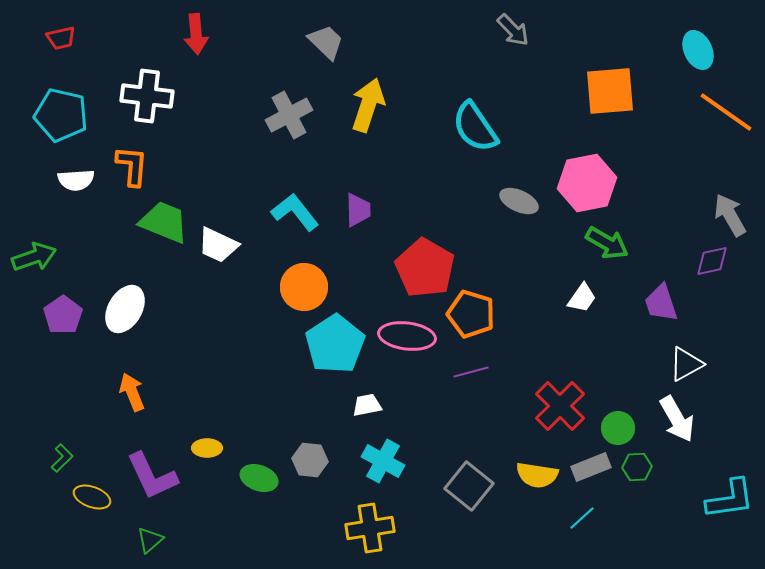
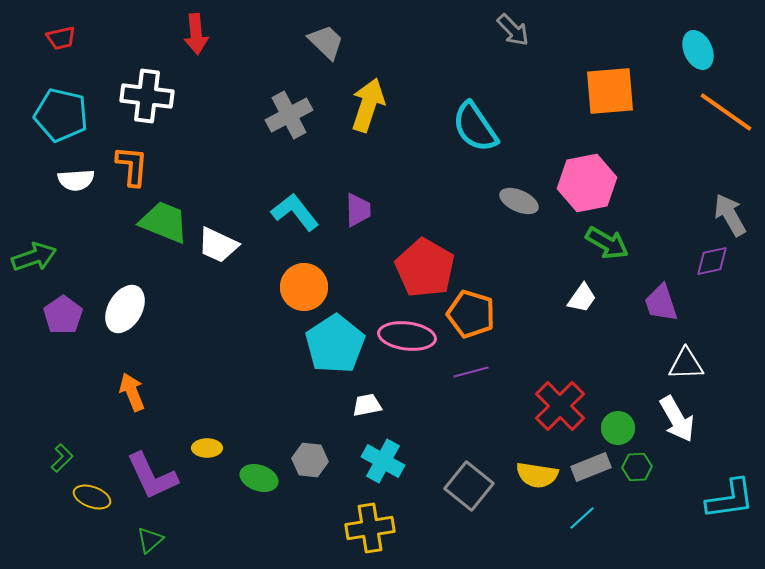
white triangle at (686, 364): rotated 27 degrees clockwise
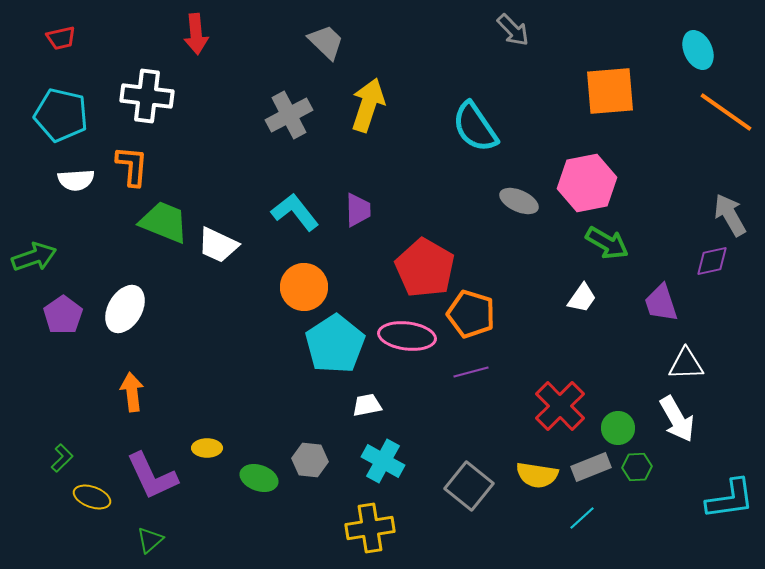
orange arrow at (132, 392): rotated 15 degrees clockwise
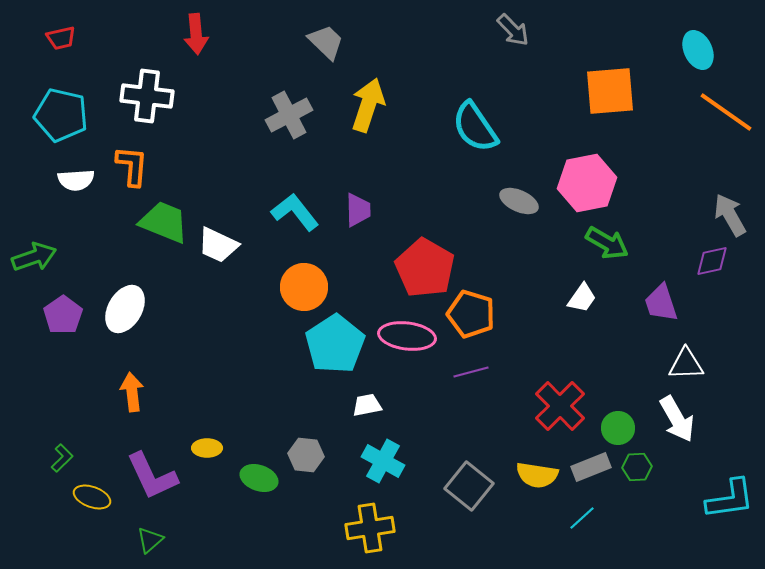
gray hexagon at (310, 460): moved 4 px left, 5 px up
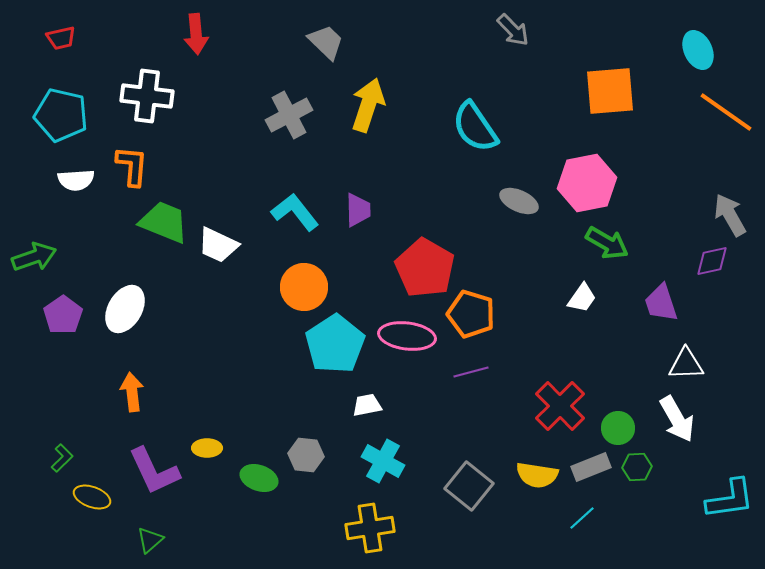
purple L-shape at (152, 476): moved 2 px right, 5 px up
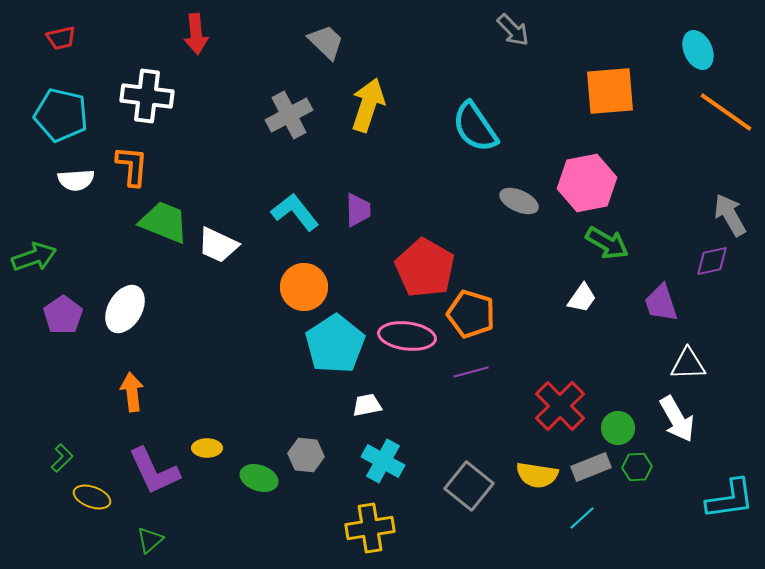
white triangle at (686, 364): moved 2 px right
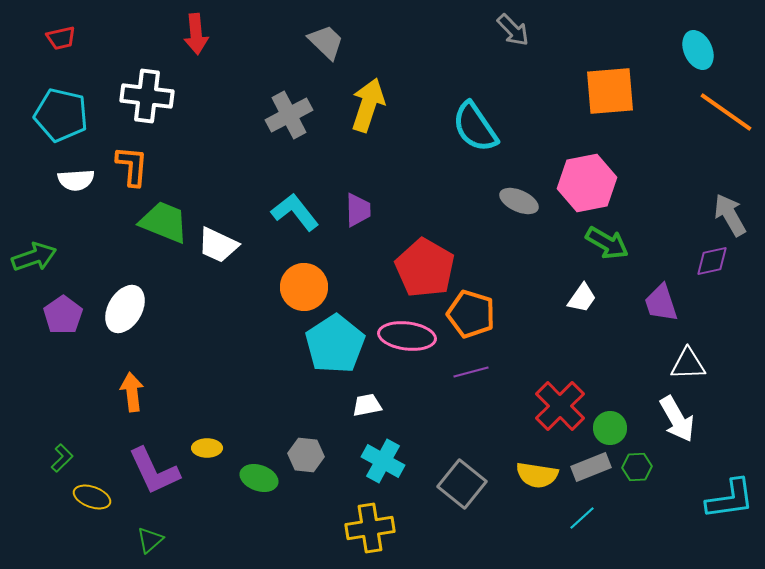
green circle at (618, 428): moved 8 px left
gray square at (469, 486): moved 7 px left, 2 px up
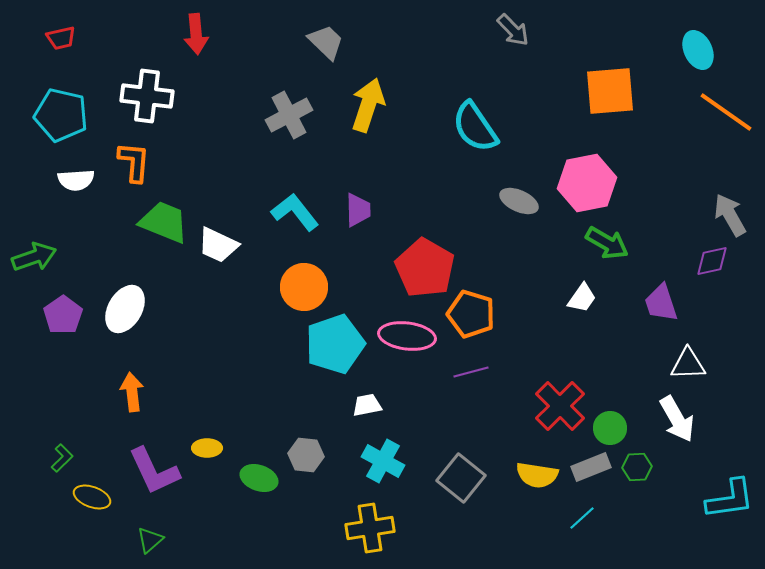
orange L-shape at (132, 166): moved 2 px right, 4 px up
cyan pentagon at (335, 344): rotated 14 degrees clockwise
gray square at (462, 484): moved 1 px left, 6 px up
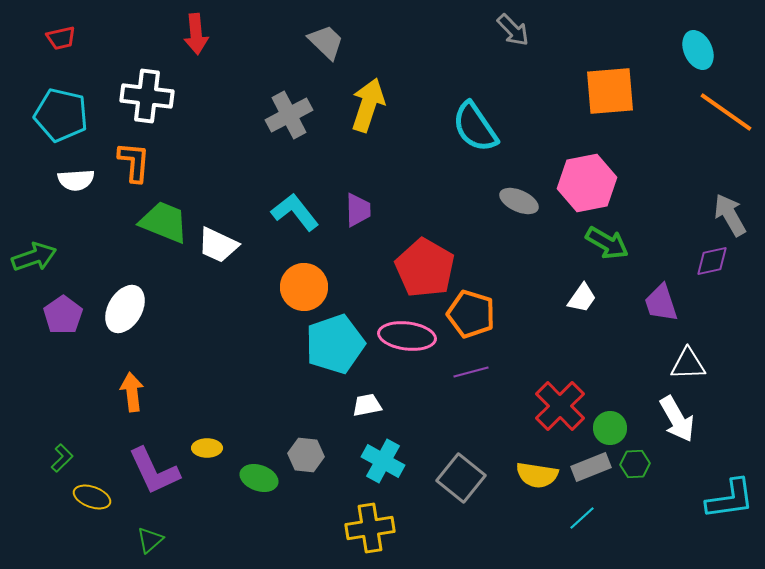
green hexagon at (637, 467): moved 2 px left, 3 px up
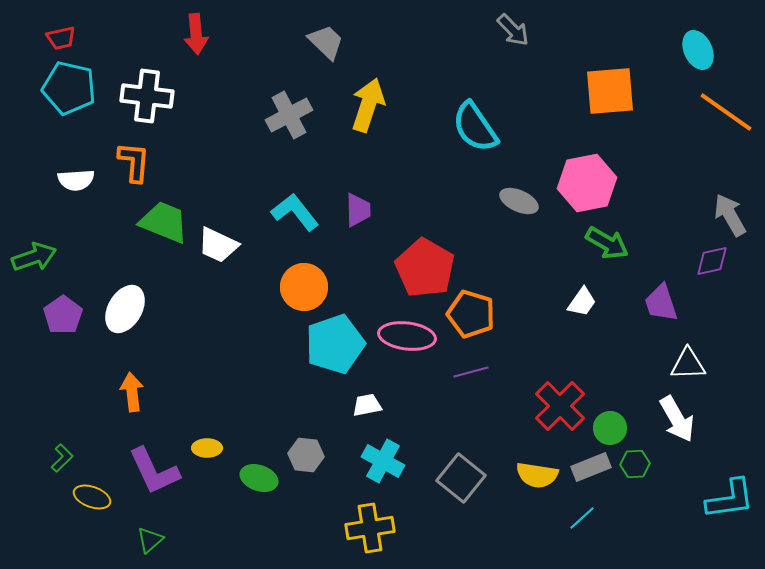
cyan pentagon at (61, 115): moved 8 px right, 27 px up
white trapezoid at (582, 298): moved 4 px down
